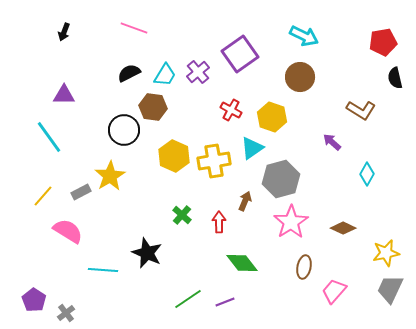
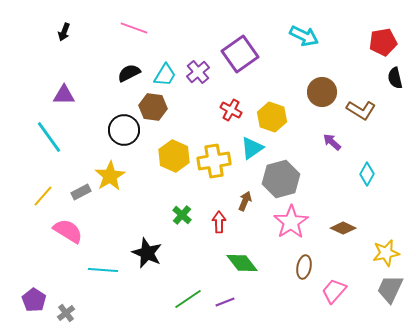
brown circle at (300, 77): moved 22 px right, 15 px down
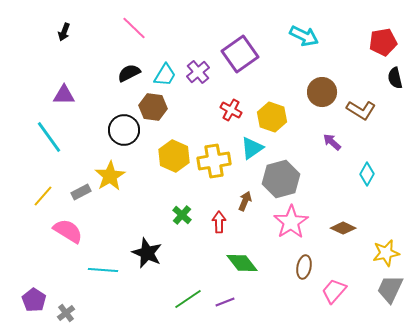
pink line at (134, 28): rotated 24 degrees clockwise
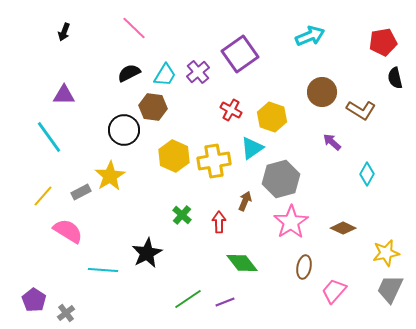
cyan arrow at (304, 36): moved 6 px right; rotated 48 degrees counterclockwise
black star at (147, 253): rotated 20 degrees clockwise
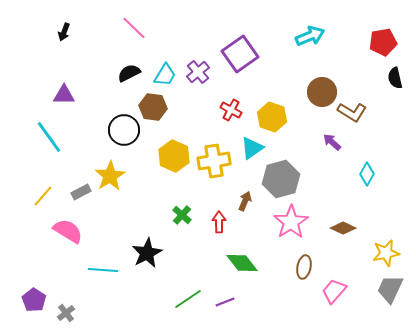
brown L-shape at (361, 110): moved 9 px left, 2 px down
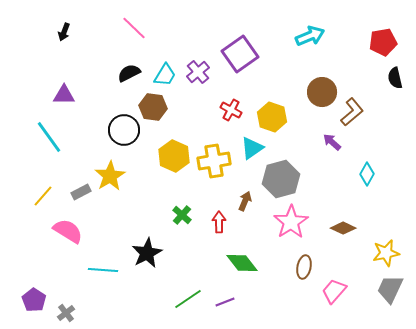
brown L-shape at (352, 112): rotated 72 degrees counterclockwise
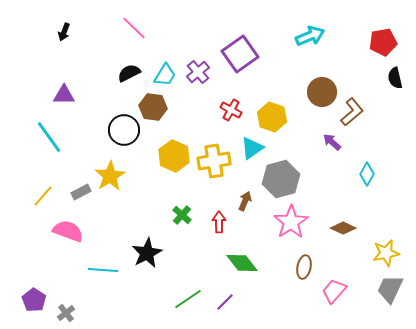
pink semicircle at (68, 231): rotated 12 degrees counterclockwise
purple line at (225, 302): rotated 24 degrees counterclockwise
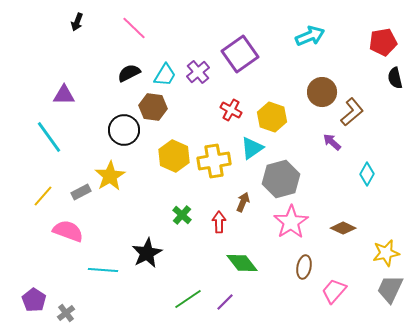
black arrow at (64, 32): moved 13 px right, 10 px up
brown arrow at (245, 201): moved 2 px left, 1 px down
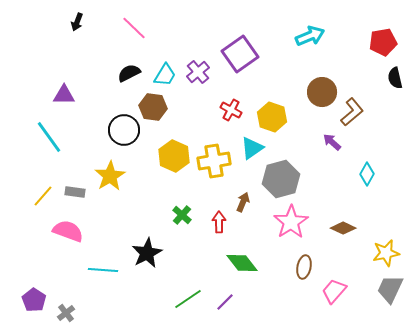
gray rectangle at (81, 192): moved 6 px left; rotated 36 degrees clockwise
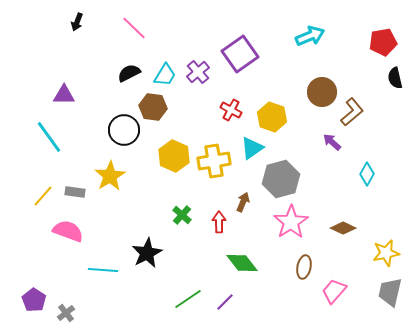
gray trapezoid at (390, 289): moved 3 px down; rotated 12 degrees counterclockwise
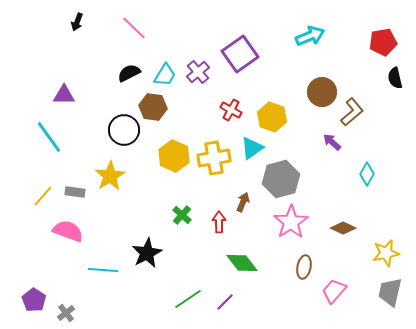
yellow cross at (214, 161): moved 3 px up
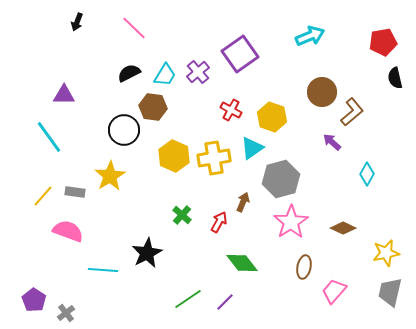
red arrow at (219, 222): rotated 30 degrees clockwise
